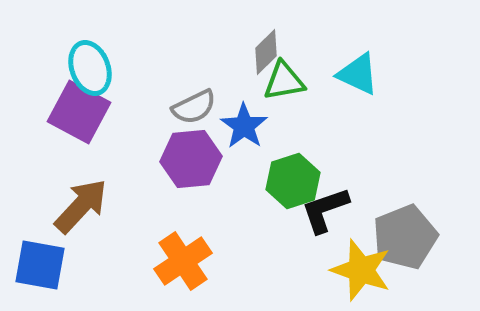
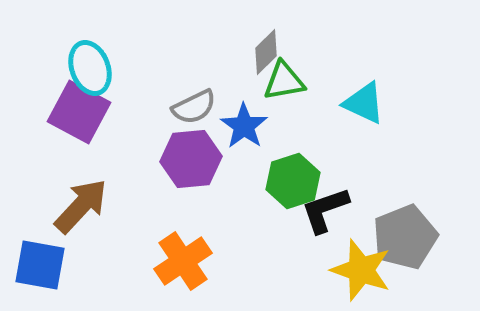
cyan triangle: moved 6 px right, 29 px down
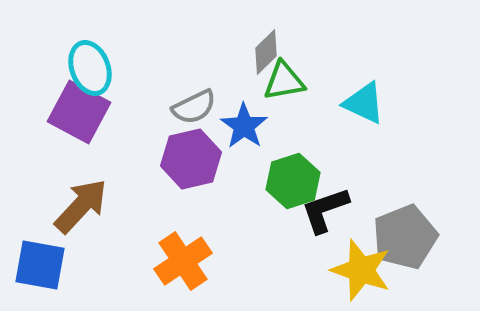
purple hexagon: rotated 8 degrees counterclockwise
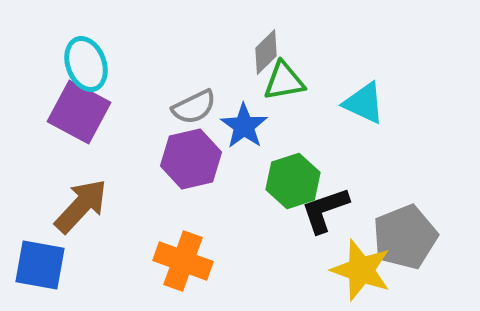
cyan ellipse: moved 4 px left, 4 px up
orange cross: rotated 36 degrees counterclockwise
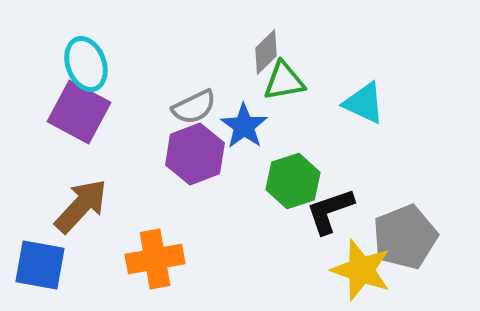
purple hexagon: moved 4 px right, 5 px up; rotated 8 degrees counterclockwise
black L-shape: moved 5 px right, 1 px down
orange cross: moved 28 px left, 2 px up; rotated 30 degrees counterclockwise
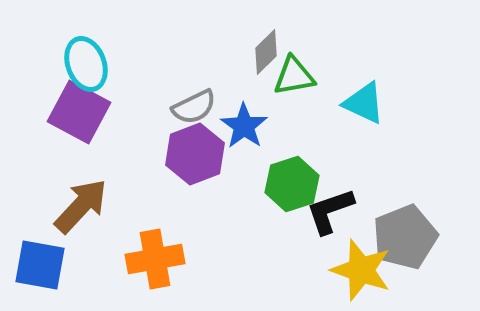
green triangle: moved 10 px right, 5 px up
green hexagon: moved 1 px left, 3 px down
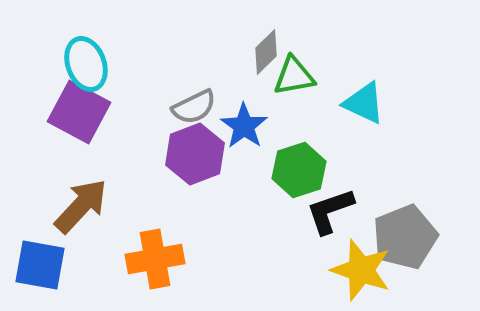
green hexagon: moved 7 px right, 14 px up
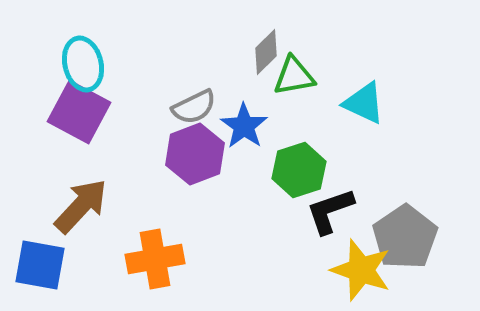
cyan ellipse: moved 3 px left; rotated 6 degrees clockwise
gray pentagon: rotated 12 degrees counterclockwise
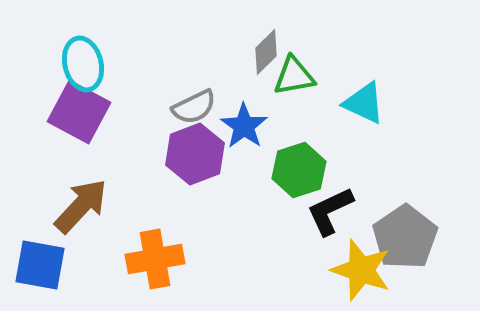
black L-shape: rotated 6 degrees counterclockwise
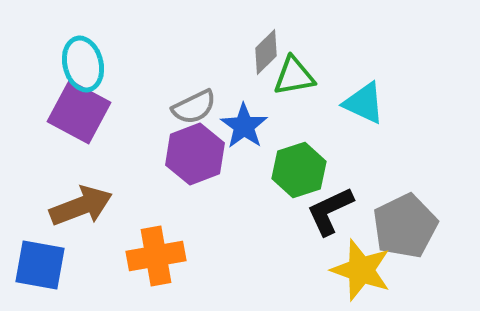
brown arrow: rotated 26 degrees clockwise
gray pentagon: moved 11 px up; rotated 8 degrees clockwise
orange cross: moved 1 px right, 3 px up
